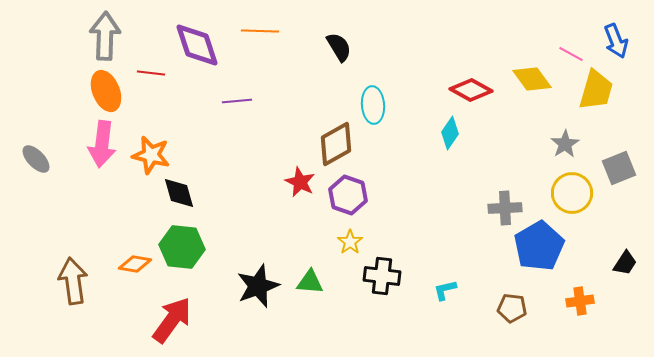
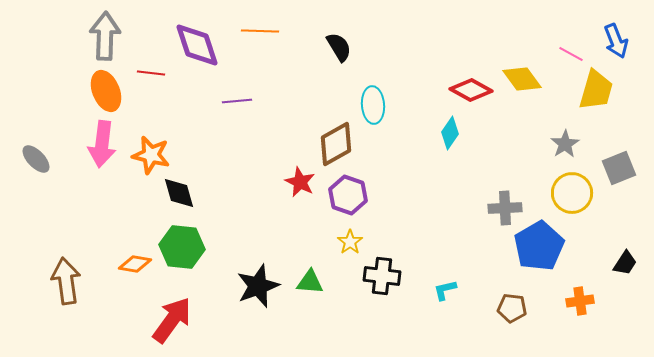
yellow diamond: moved 10 px left
brown arrow: moved 7 px left
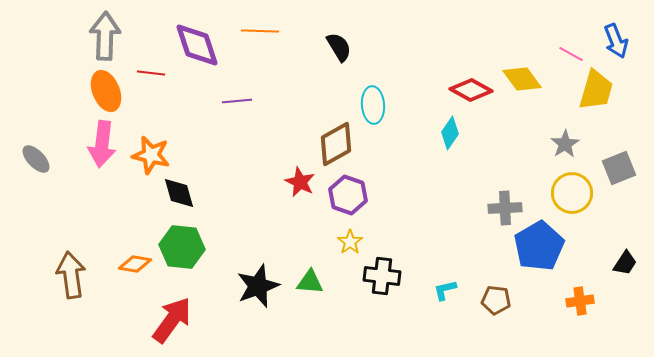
brown arrow: moved 5 px right, 6 px up
brown pentagon: moved 16 px left, 8 px up
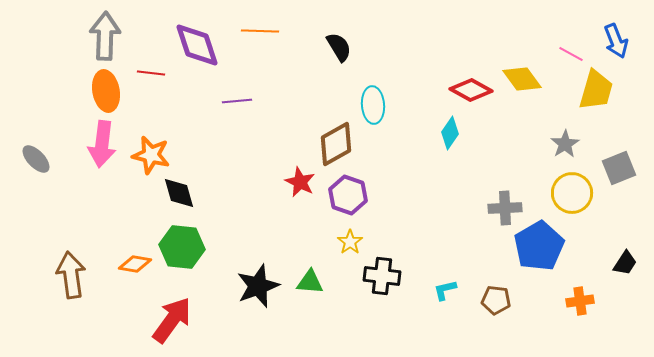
orange ellipse: rotated 12 degrees clockwise
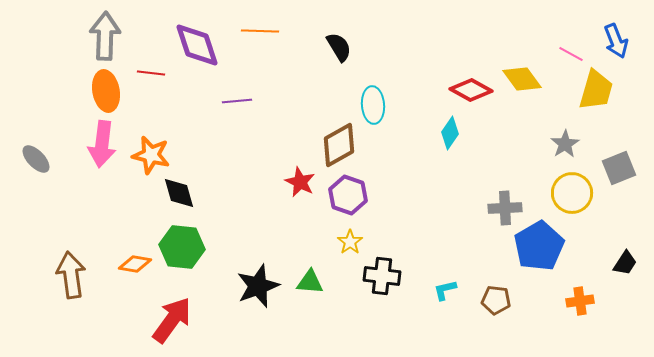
brown diamond: moved 3 px right, 1 px down
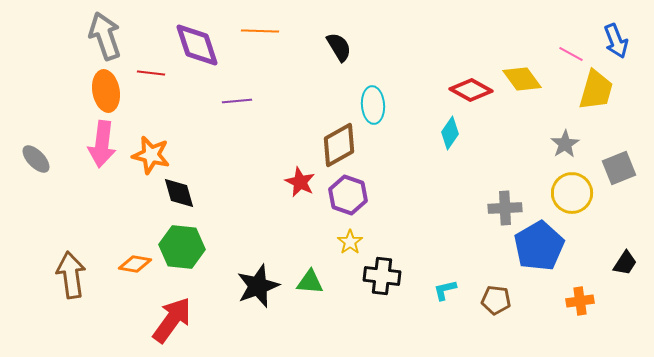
gray arrow: rotated 21 degrees counterclockwise
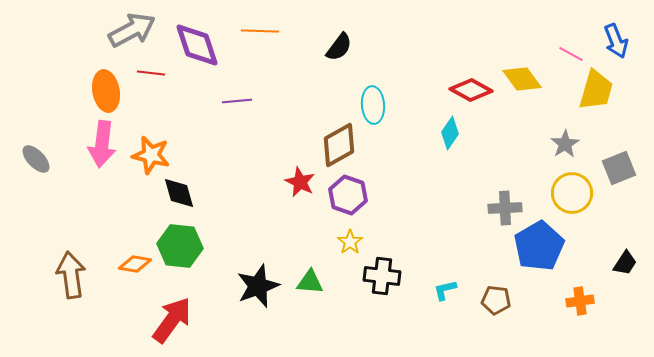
gray arrow: moved 27 px right, 6 px up; rotated 81 degrees clockwise
black semicircle: rotated 68 degrees clockwise
green hexagon: moved 2 px left, 1 px up
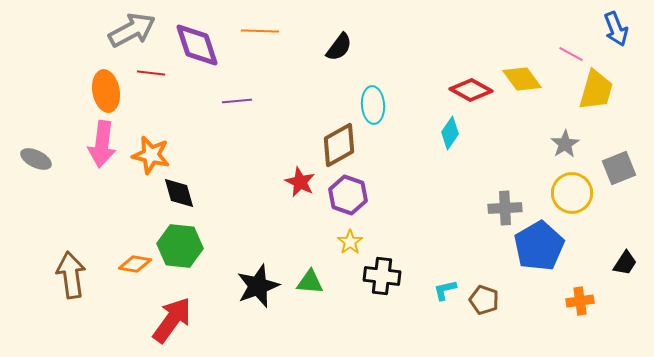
blue arrow: moved 12 px up
gray ellipse: rotated 20 degrees counterclockwise
brown pentagon: moved 12 px left; rotated 12 degrees clockwise
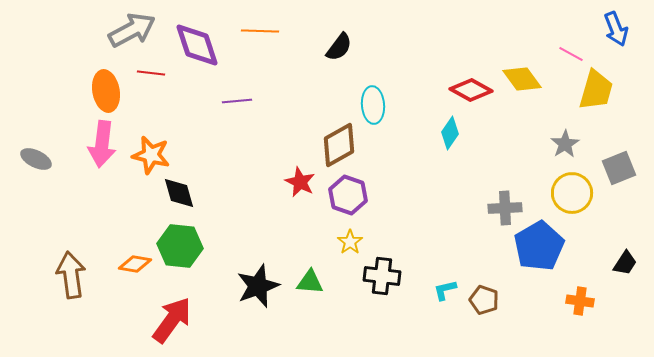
orange cross: rotated 16 degrees clockwise
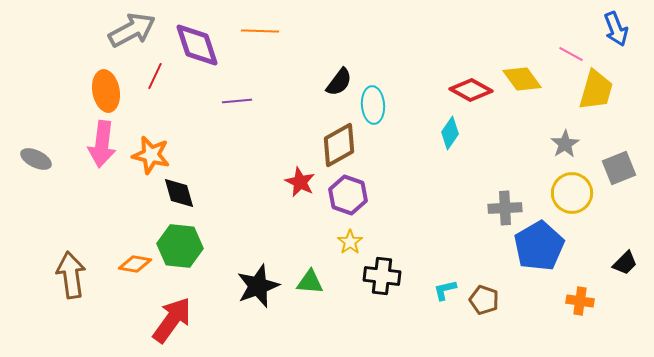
black semicircle: moved 35 px down
red line: moved 4 px right, 3 px down; rotated 72 degrees counterclockwise
black trapezoid: rotated 12 degrees clockwise
